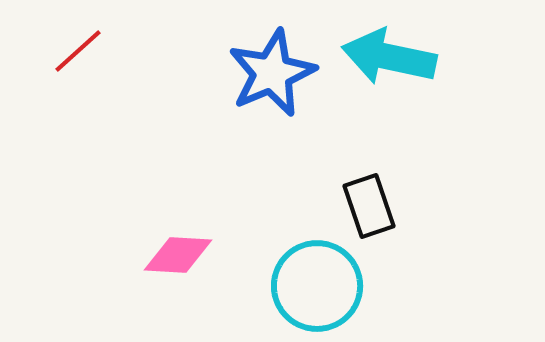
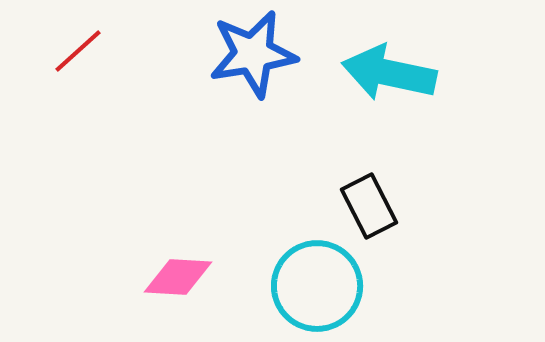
cyan arrow: moved 16 px down
blue star: moved 19 px left, 19 px up; rotated 14 degrees clockwise
black rectangle: rotated 8 degrees counterclockwise
pink diamond: moved 22 px down
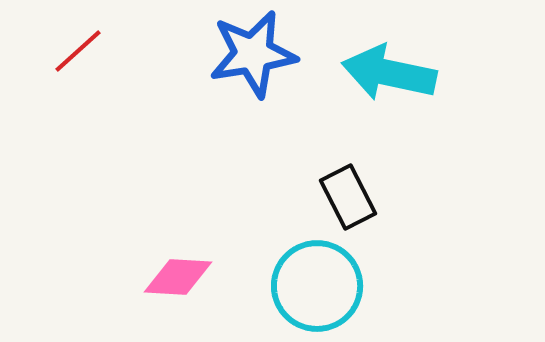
black rectangle: moved 21 px left, 9 px up
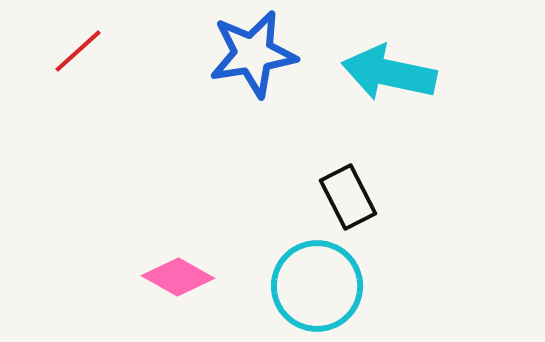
pink diamond: rotated 26 degrees clockwise
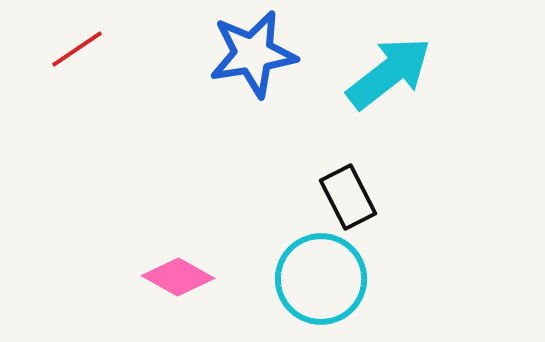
red line: moved 1 px left, 2 px up; rotated 8 degrees clockwise
cyan arrow: rotated 130 degrees clockwise
cyan circle: moved 4 px right, 7 px up
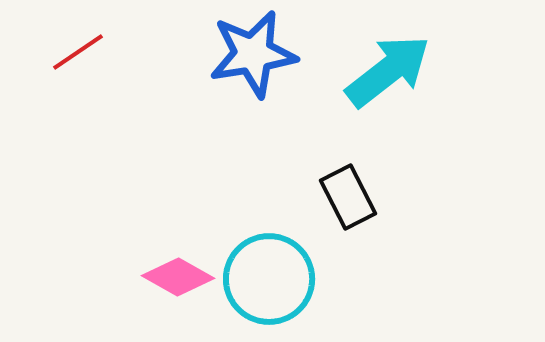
red line: moved 1 px right, 3 px down
cyan arrow: moved 1 px left, 2 px up
cyan circle: moved 52 px left
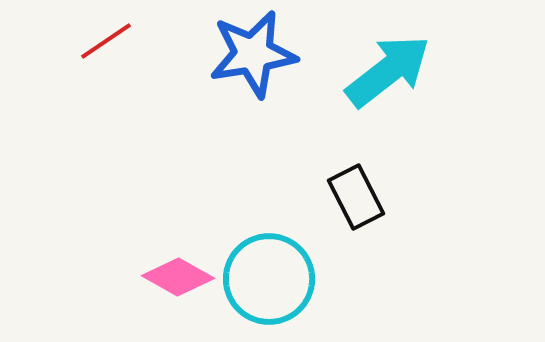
red line: moved 28 px right, 11 px up
black rectangle: moved 8 px right
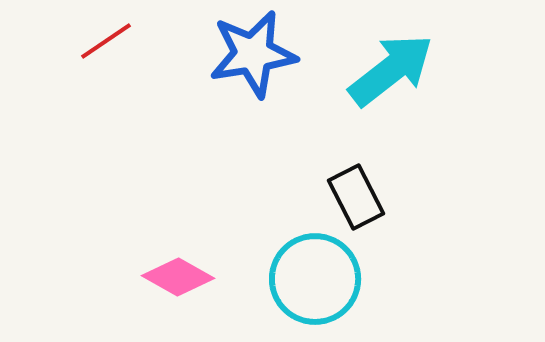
cyan arrow: moved 3 px right, 1 px up
cyan circle: moved 46 px right
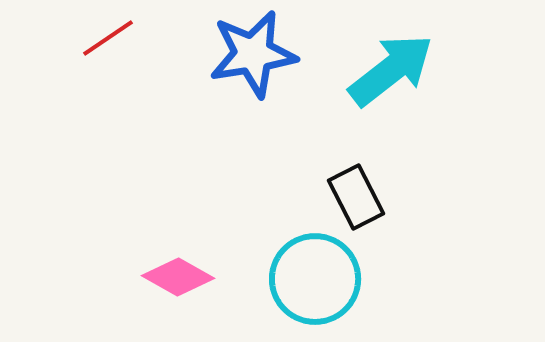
red line: moved 2 px right, 3 px up
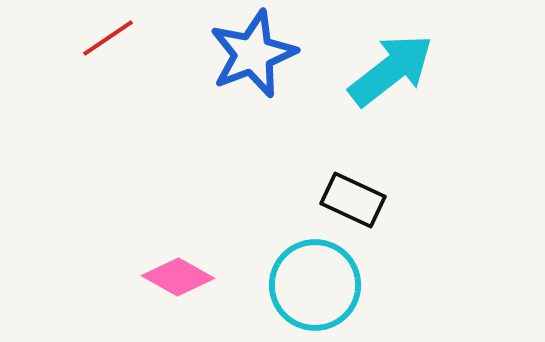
blue star: rotated 12 degrees counterclockwise
black rectangle: moved 3 px left, 3 px down; rotated 38 degrees counterclockwise
cyan circle: moved 6 px down
